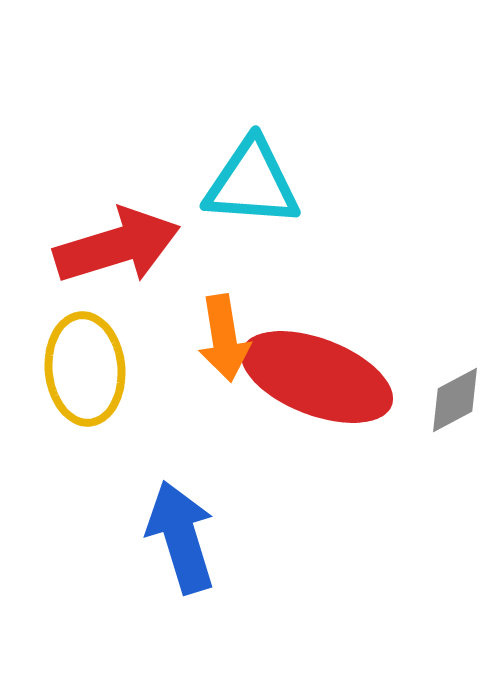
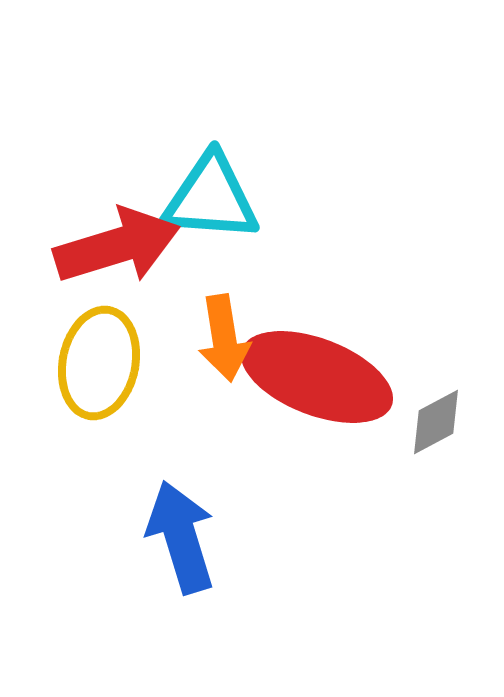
cyan triangle: moved 41 px left, 15 px down
yellow ellipse: moved 14 px right, 6 px up; rotated 16 degrees clockwise
gray diamond: moved 19 px left, 22 px down
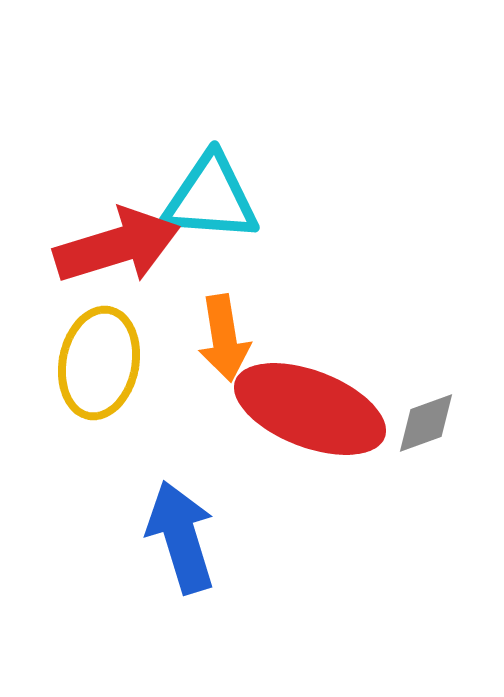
red ellipse: moved 7 px left, 32 px down
gray diamond: moved 10 px left, 1 px down; rotated 8 degrees clockwise
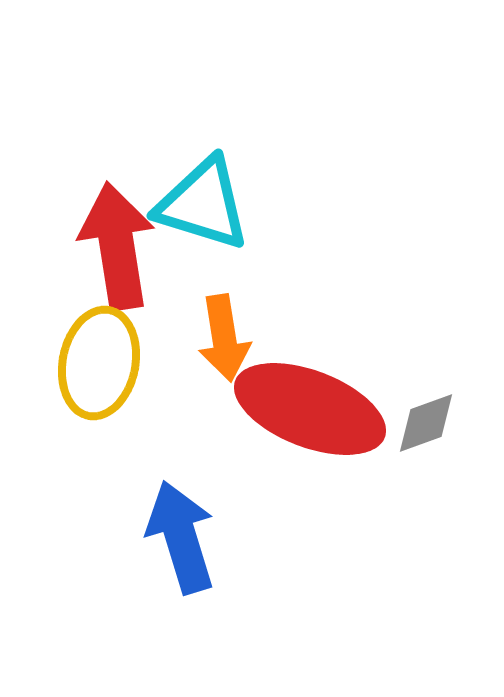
cyan triangle: moved 8 px left, 6 px down; rotated 13 degrees clockwise
red arrow: rotated 82 degrees counterclockwise
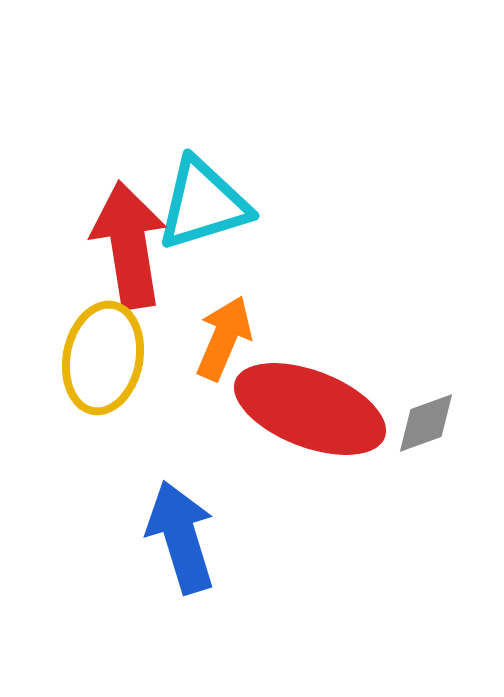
cyan triangle: rotated 34 degrees counterclockwise
red arrow: moved 12 px right, 1 px up
orange arrow: rotated 148 degrees counterclockwise
yellow ellipse: moved 4 px right, 5 px up
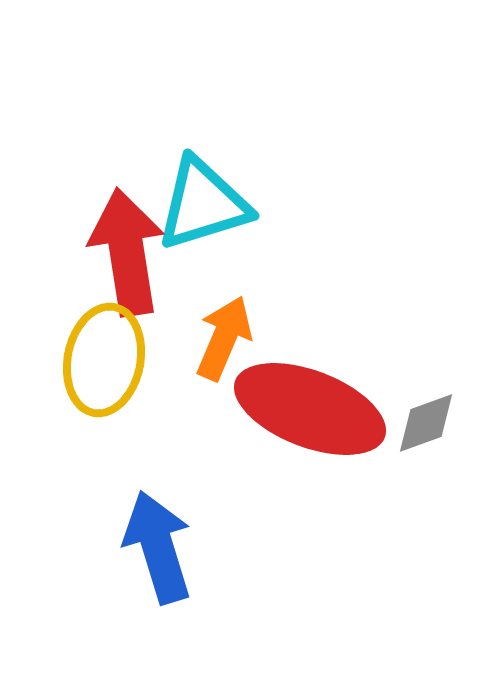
red arrow: moved 2 px left, 7 px down
yellow ellipse: moved 1 px right, 2 px down
blue arrow: moved 23 px left, 10 px down
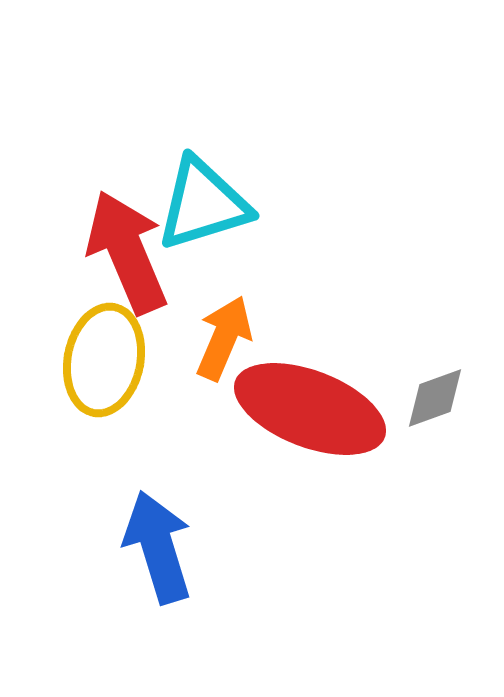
red arrow: rotated 14 degrees counterclockwise
gray diamond: moved 9 px right, 25 px up
